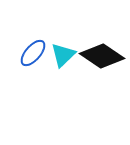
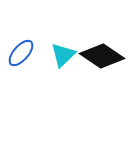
blue ellipse: moved 12 px left
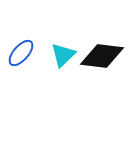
black diamond: rotated 27 degrees counterclockwise
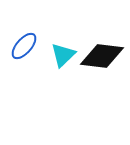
blue ellipse: moved 3 px right, 7 px up
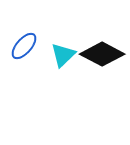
black diamond: moved 2 px up; rotated 21 degrees clockwise
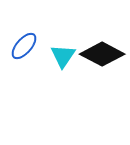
cyan triangle: moved 1 px down; rotated 12 degrees counterclockwise
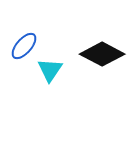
cyan triangle: moved 13 px left, 14 px down
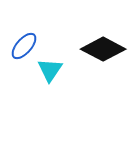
black diamond: moved 1 px right, 5 px up
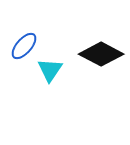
black diamond: moved 2 px left, 5 px down
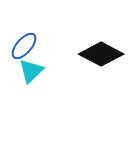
cyan triangle: moved 19 px left, 1 px down; rotated 12 degrees clockwise
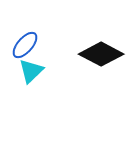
blue ellipse: moved 1 px right, 1 px up
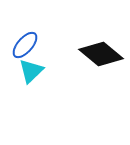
black diamond: rotated 12 degrees clockwise
